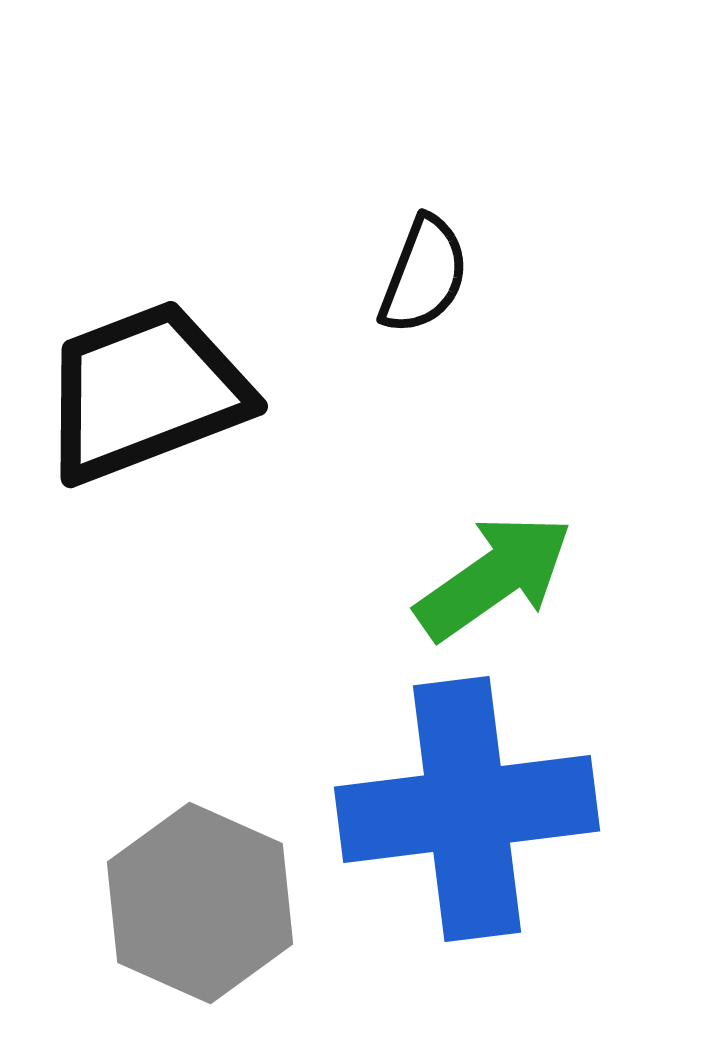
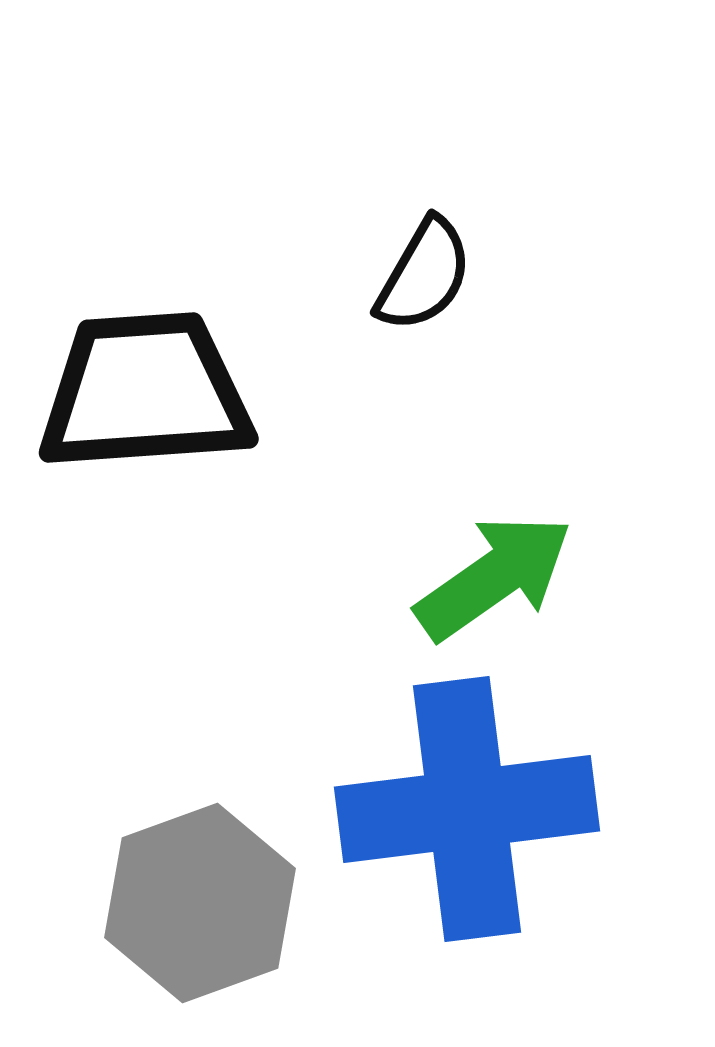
black semicircle: rotated 9 degrees clockwise
black trapezoid: rotated 17 degrees clockwise
gray hexagon: rotated 16 degrees clockwise
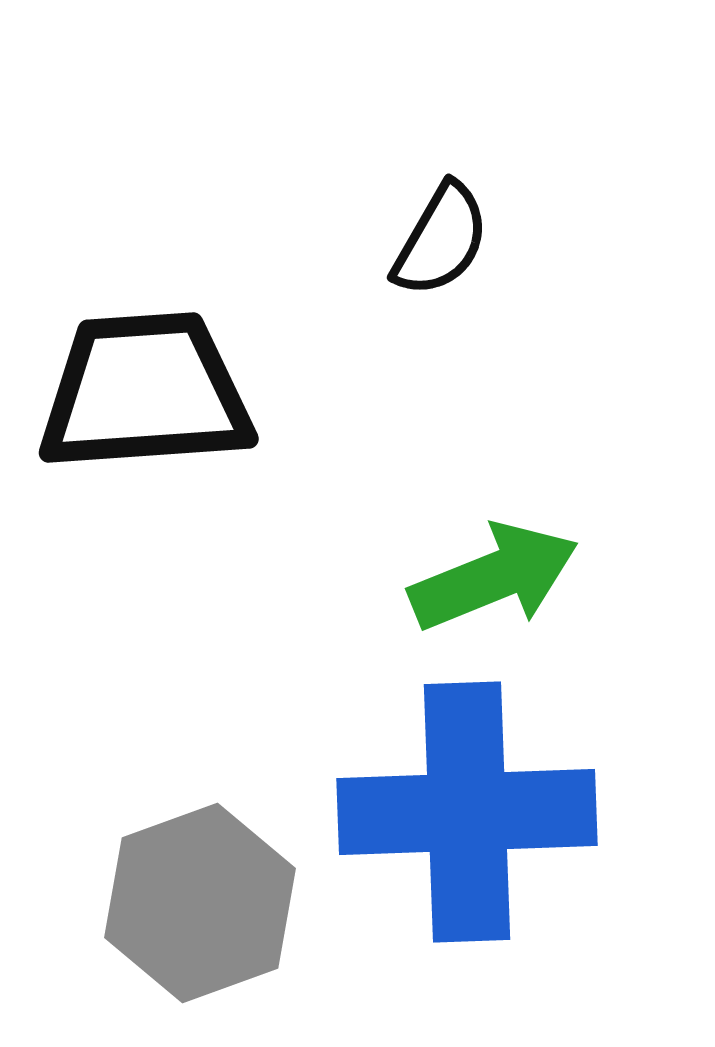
black semicircle: moved 17 px right, 35 px up
green arrow: rotated 13 degrees clockwise
blue cross: moved 3 px down; rotated 5 degrees clockwise
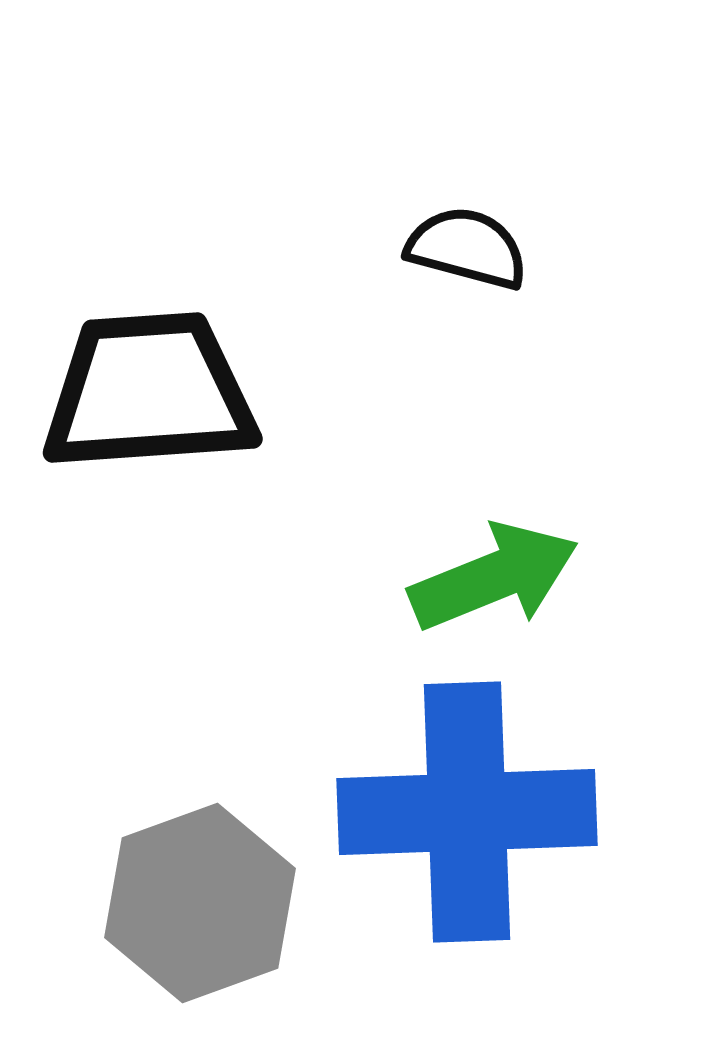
black semicircle: moved 26 px right, 8 px down; rotated 105 degrees counterclockwise
black trapezoid: moved 4 px right
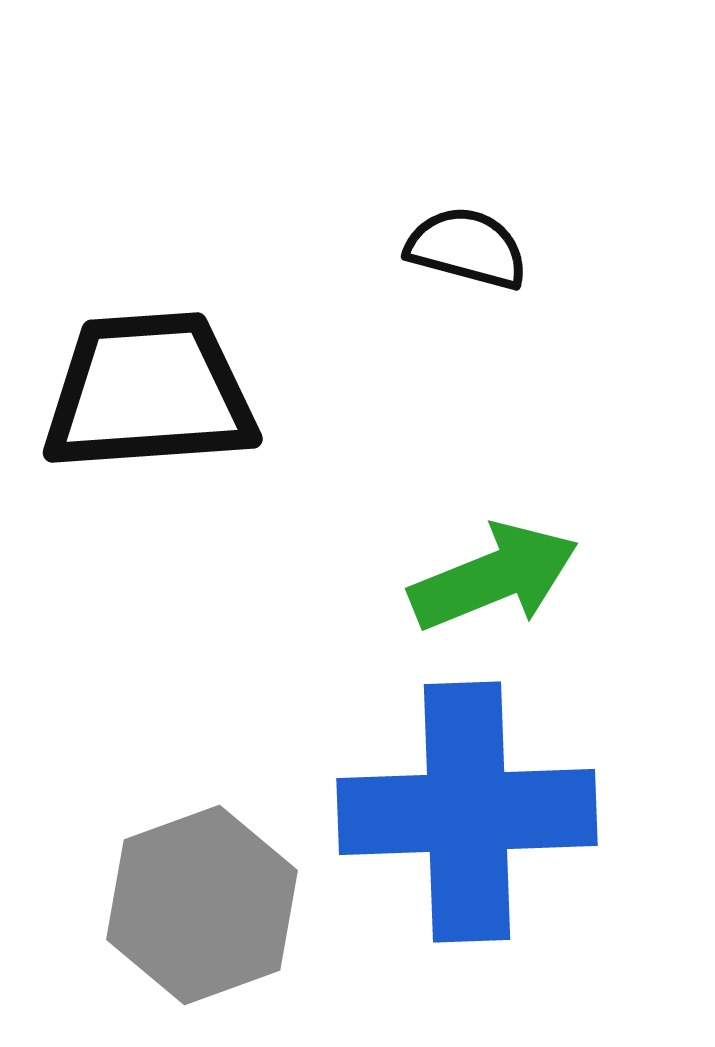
gray hexagon: moved 2 px right, 2 px down
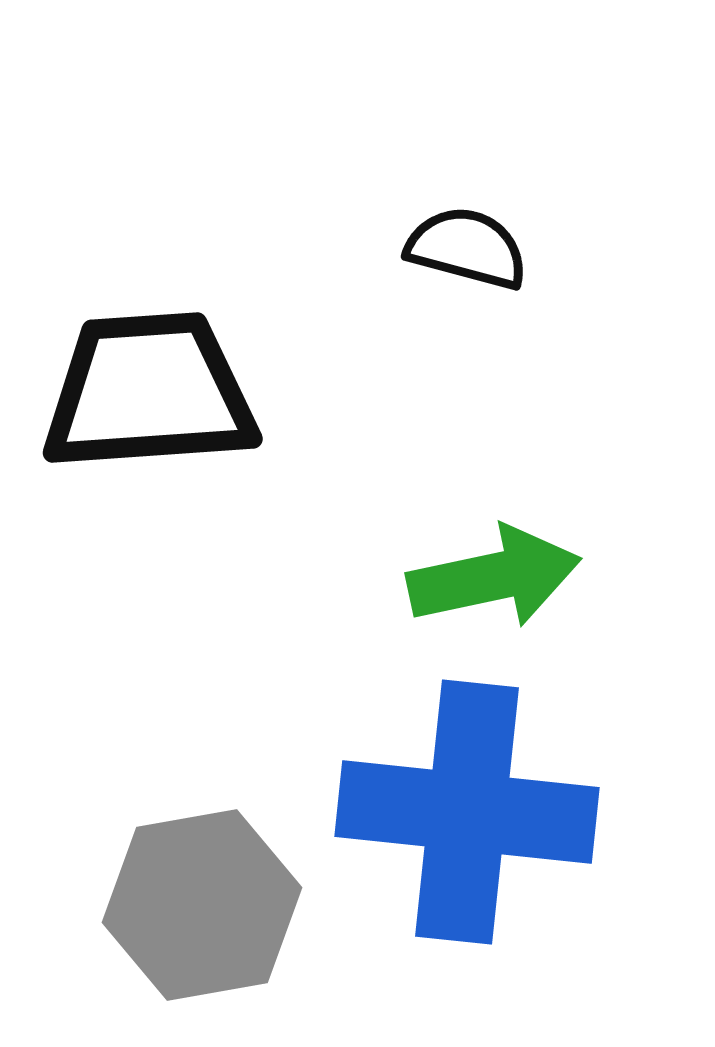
green arrow: rotated 10 degrees clockwise
blue cross: rotated 8 degrees clockwise
gray hexagon: rotated 10 degrees clockwise
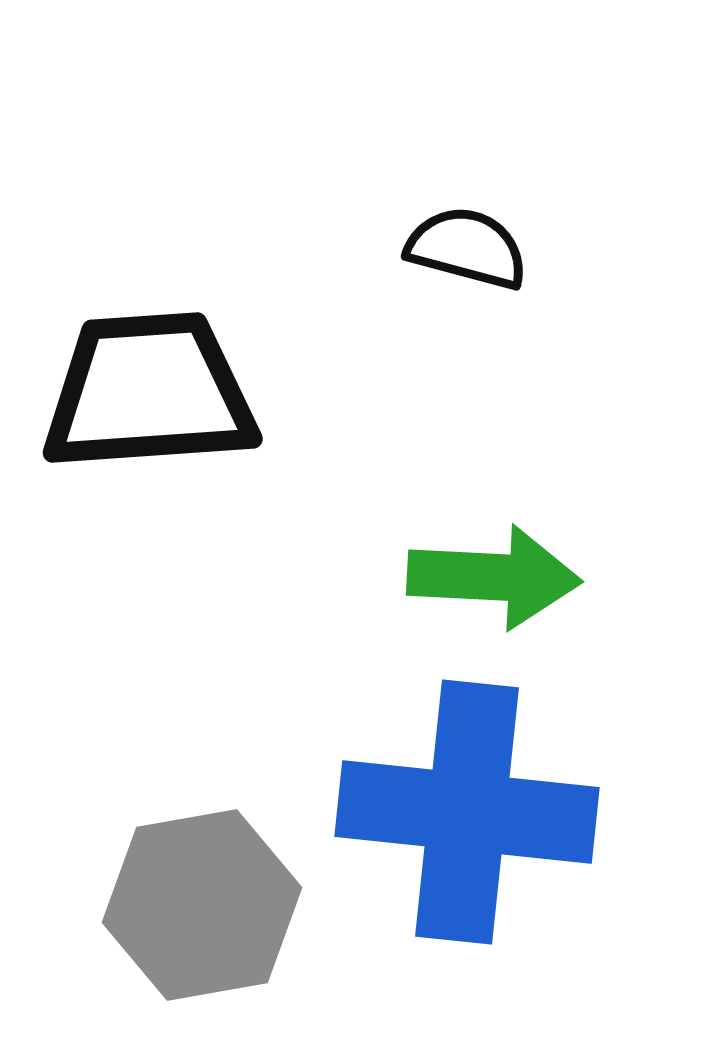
green arrow: rotated 15 degrees clockwise
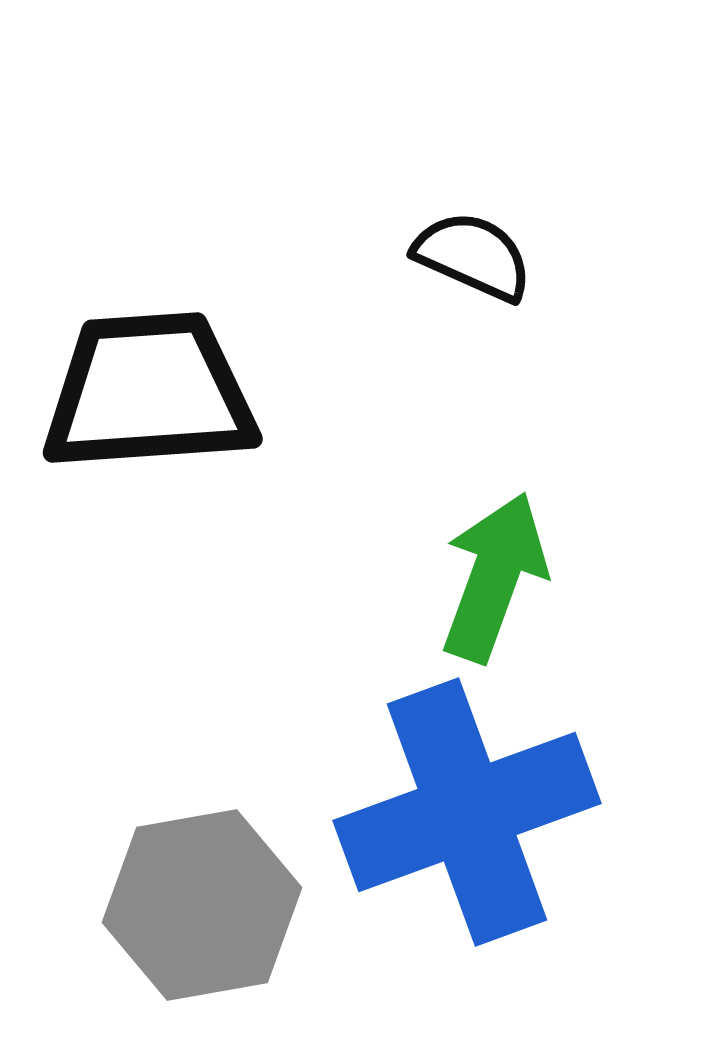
black semicircle: moved 6 px right, 8 px down; rotated 9 degrees clockwise
green arrow: rotated 73 degrees counterclockwise
blue cross: rotated 26 degrees counterclockwise
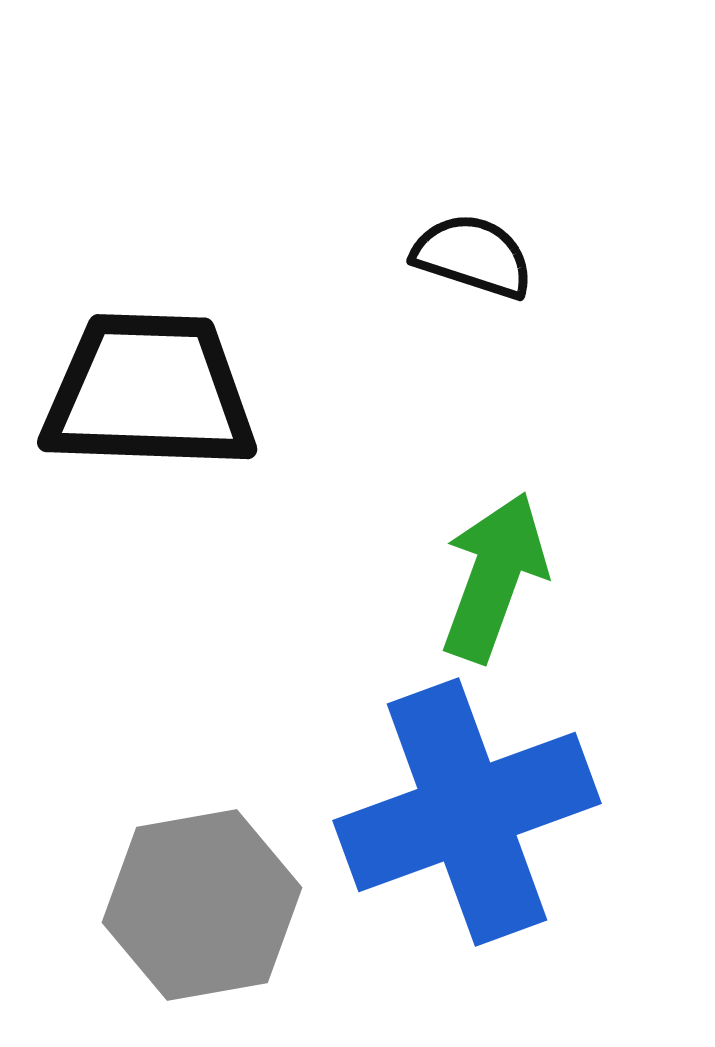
black semicircle: rotated 6 degrees counterclockwise
black trapezoid: rotated 6 degrees clockwise
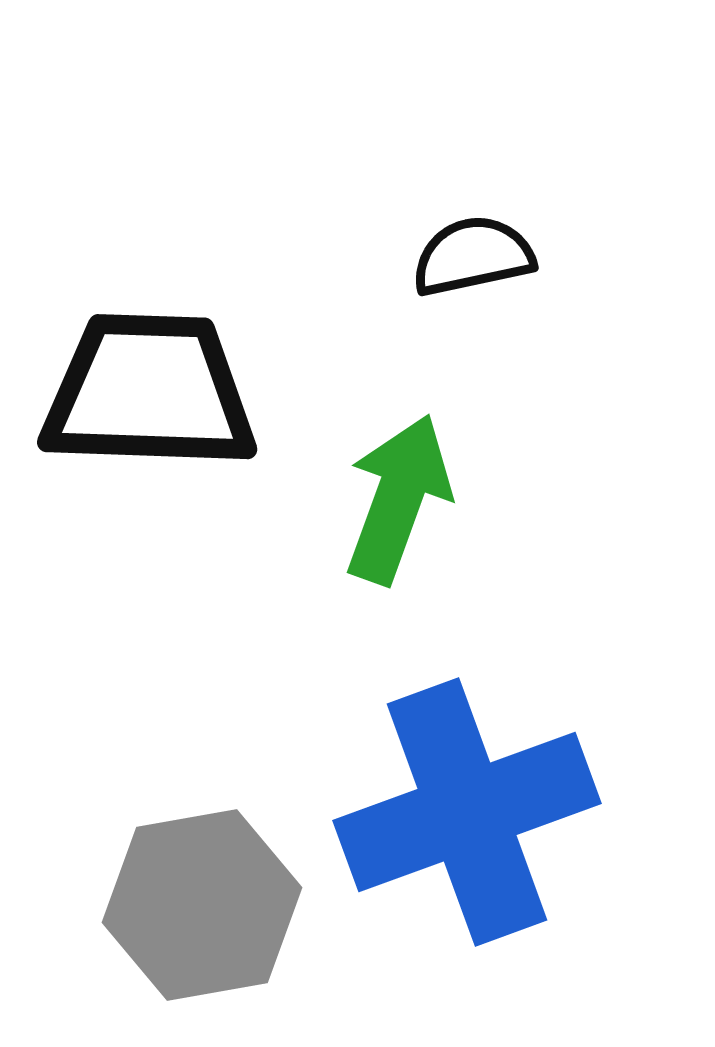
black semicircle: rotated 30 degrees counterclockwise
green arrow: moved 96 px left, 78 px up
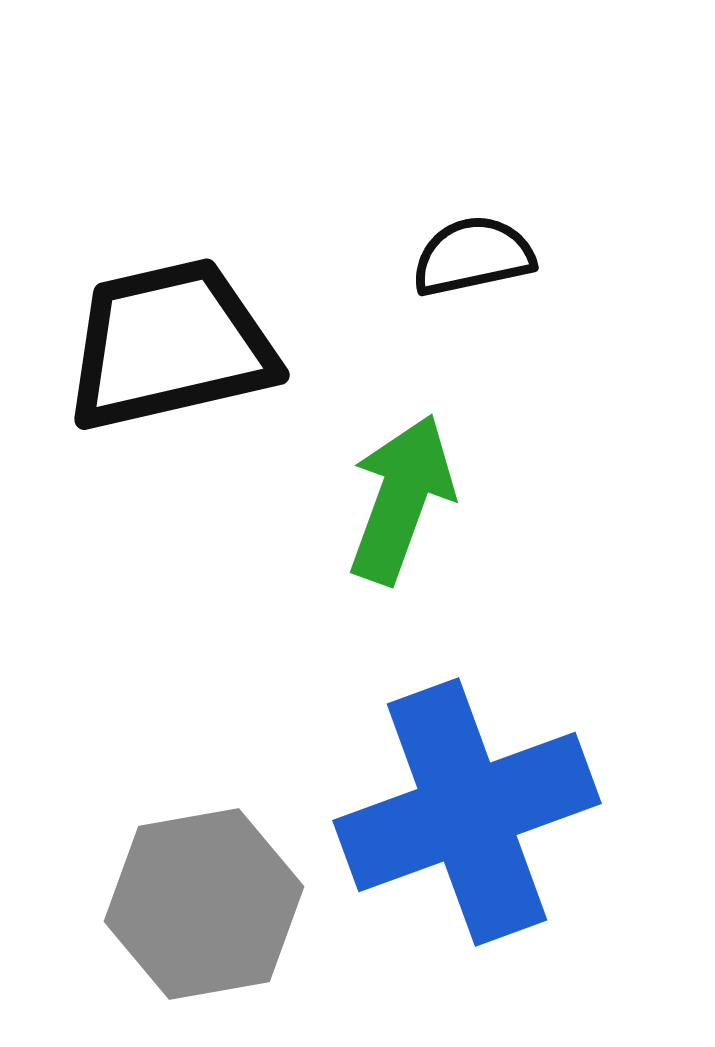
black trapezoid: moved 21 px right, 47 px up; rotated 15 degrees counterclockwise
green arrow: moved 3 px right
gray hexagon: moved 2 px right, 1 px up
